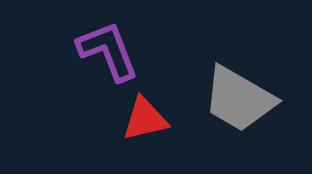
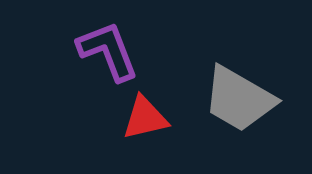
red triangle: moved 1 px up
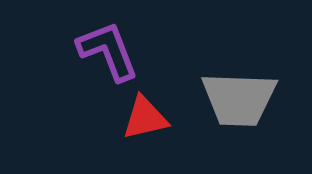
gray trapezoid: rotated 28 degrees counterclockwise
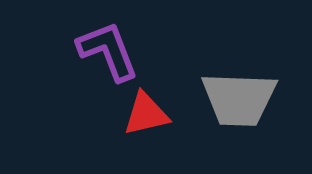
red triangle: moved 1 px right, 4 px up
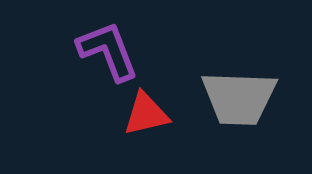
gray trapezoid: moved 1 px up
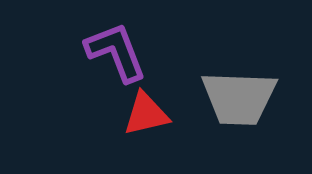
purple L-shape: moved 8 px right, 1 px down
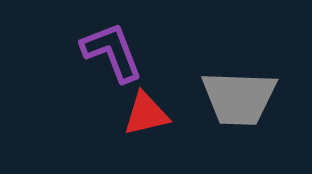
purple L-shape: moved 4 px left
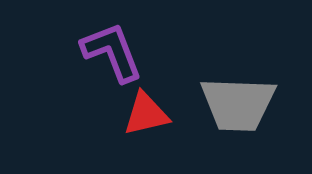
gray trapezoid: moved 1 px left, 6 px down
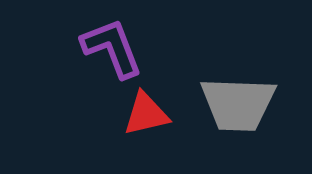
purple L-shape: moved 4 px up
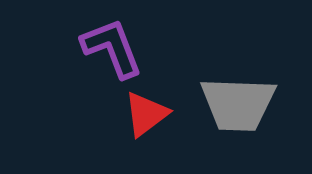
red triangle: rotated 24 degrees counterclockwise
